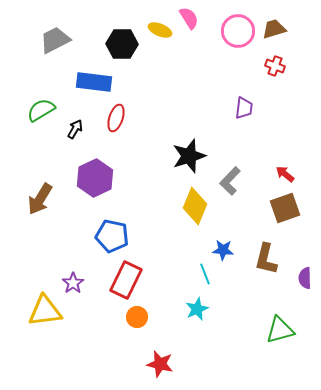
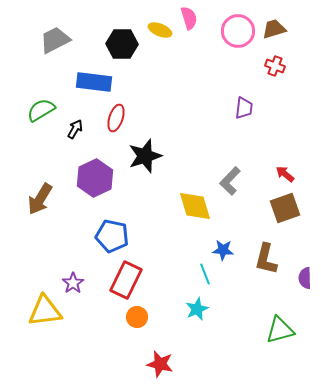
pink semicircle: rotated 15 degrees clockwise
black star: moved 44 px left
yellow diamond: rotated 39 degrees counterclockwise
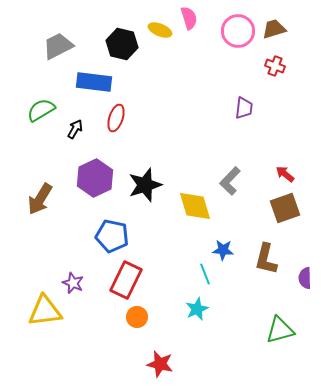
gray trapezoid: moved 3 px right, 6 px down
black hexagon: rotated 12 degrees clockwise
black star: moved 29 px down
purple star: rotated 15 degrees counterclockwise
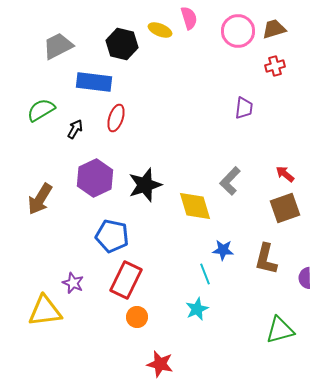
red cross: rotated 36 degrees counterclockwise
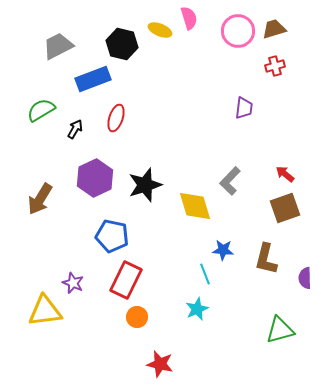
blue rectangle: moved 1 px left, 3 px up; rotated 28 degrees counterclockwise
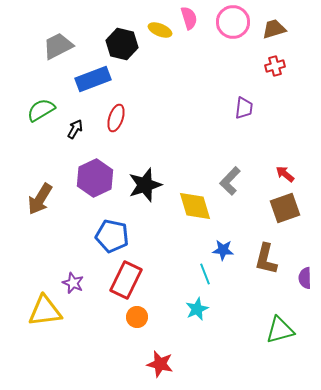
pink circle: moved 5 px left, 9 px up
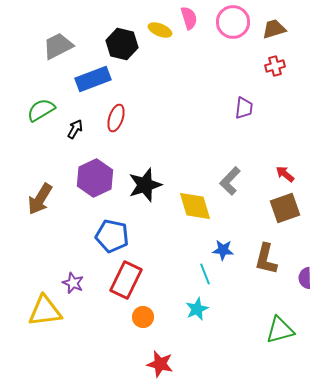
orange circle: moved 6 px right
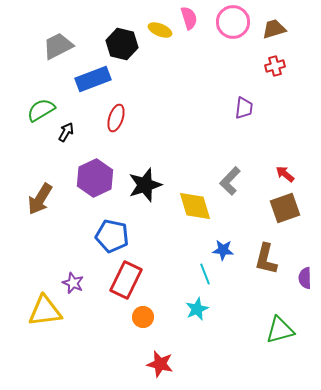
black arrow: moved 9 px left, 3 px down
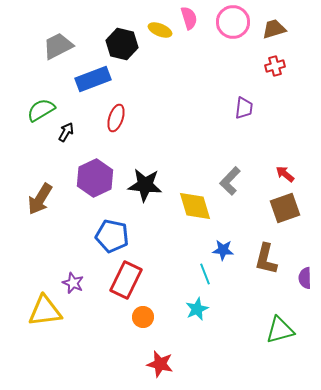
black star: rotated 24 degrees clockwise
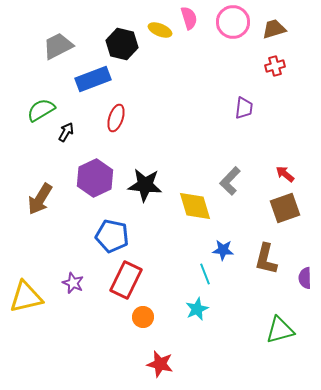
yellow triangle: moved 19 px left, 14 px up; rotated 6 degrees counterclockwise
